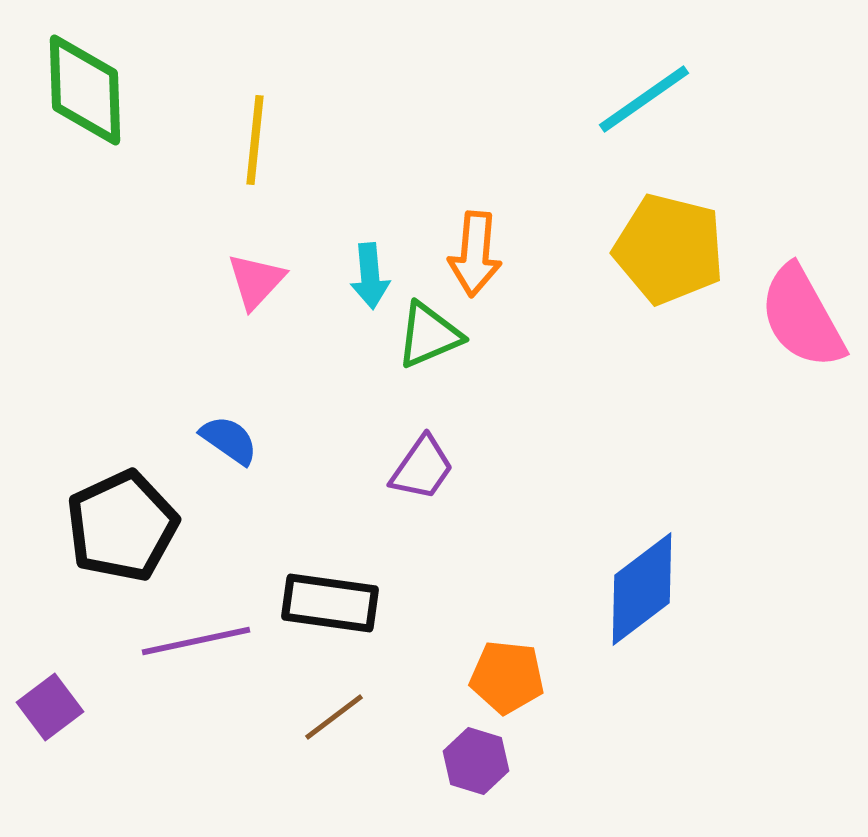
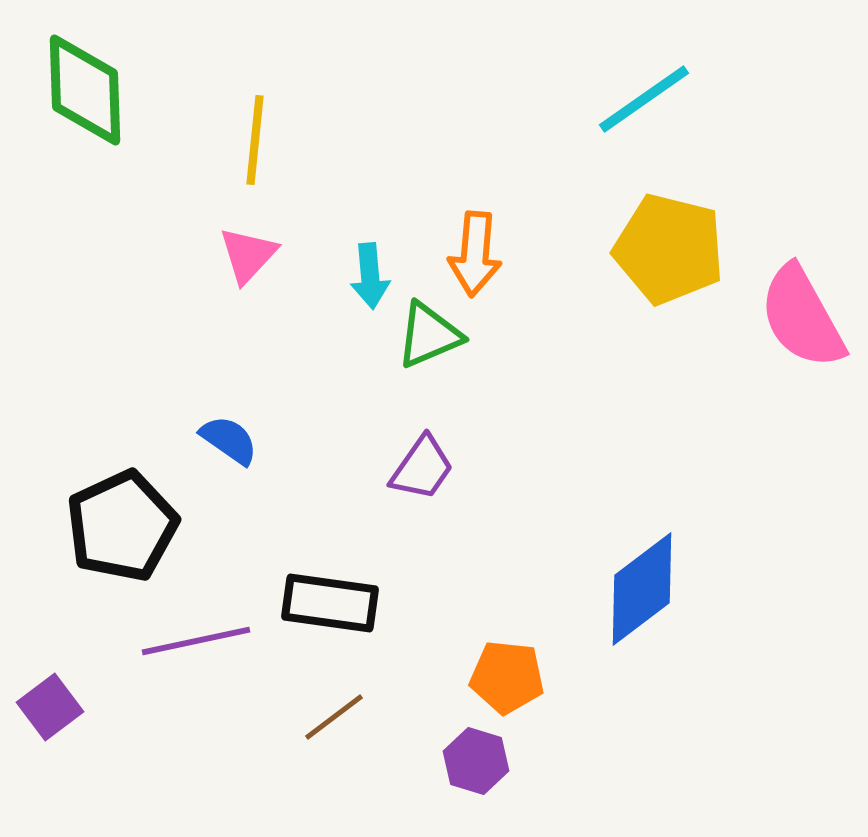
pink triangle: moved 8 px left, 26 px up
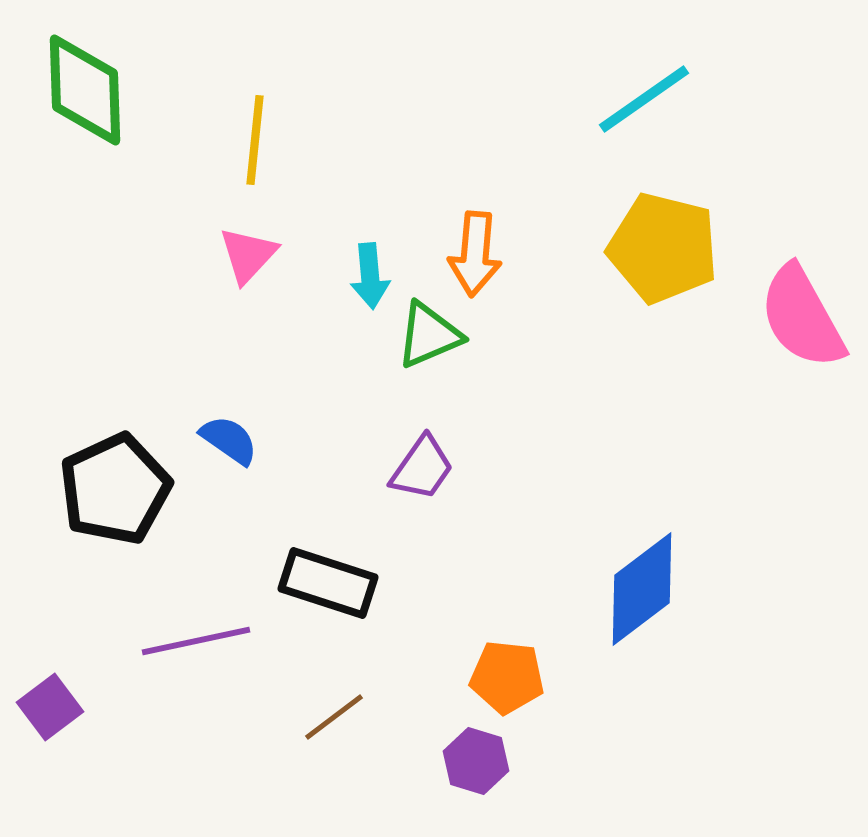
yellow pentagon: moved 6 px left, 1 px up
black pentagon: moved 7 px left, 37 px up
black rectangle: moved 2 px left, 20 px up; rotated 10 degrees clockwise
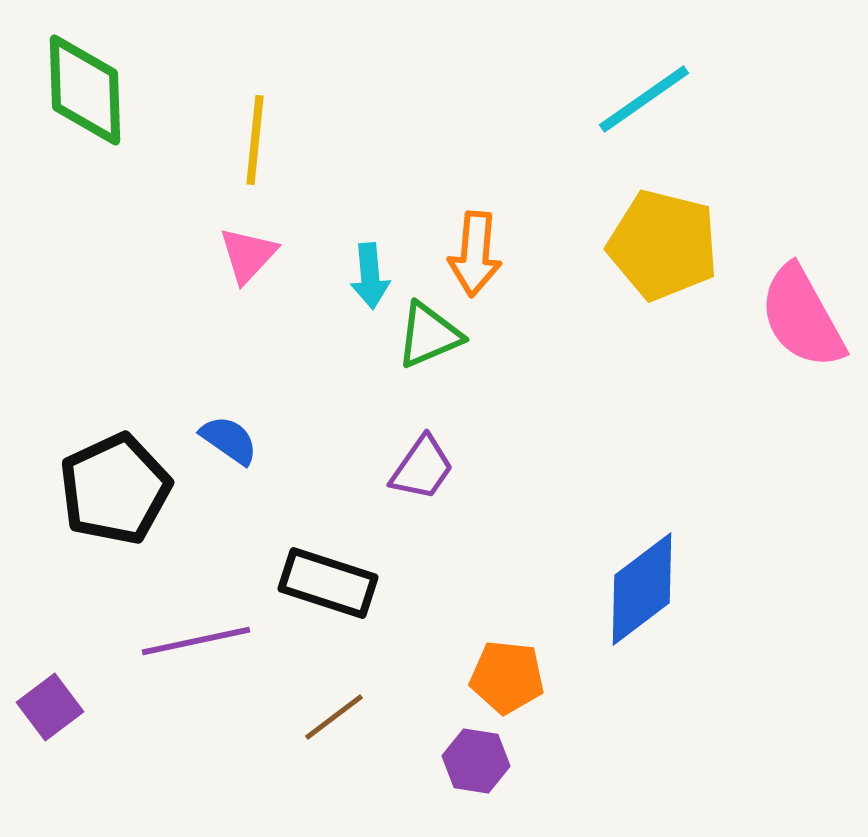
yellow pentagon: moved 3 px up
purple hexagon: rotated 8 degrees counterclockwise
